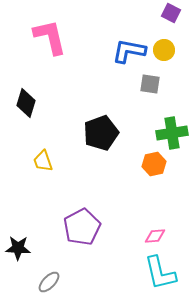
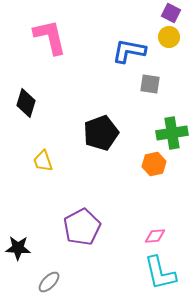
yellow circle: moved 5 px right, 13 px up
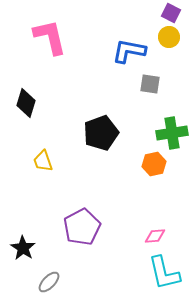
black star: moved 5 px right; rotated 30 degrees clockwise
cyan L-shape: moved 4 px right
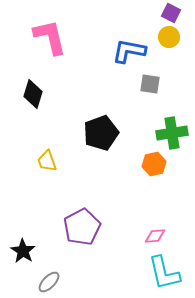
black diamond: moved 7 px right, 9 px up
yellow trapezoid: moved 4 px right
black star: moved 3 px down
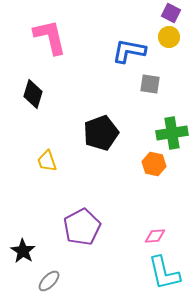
orange hexagon: rotated 25 degrees clockwise
gray ellipse: moved 1 px up
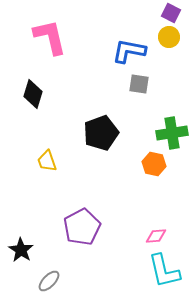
gray square: moved 11 px left
pink diamond: moved 1 px right
black star: moved 2 px left, 1 px up
cyan L-shape: moved 2 px up
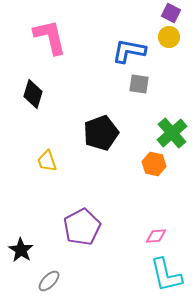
green cross: rotated 32 degrees counterclockwise
cyan L-shape: moved 2 px right, 4 px down
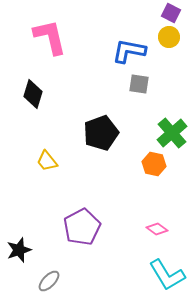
yellow trapezoid: rotated 20 degrees counterclockwise
pink diamond: moved 1 px right, 7 px up; rotated 40 degrees clockwise
black star: moved 2 px left; rotated 20 degrees clockwise
cyan L-shape: moved 1 px right; rotated 18 degrees counterclockwise
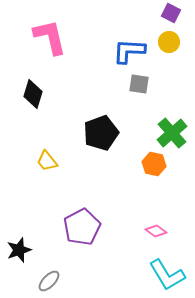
yellow circle: moved 5 px down
blue L-shape: rotated 8 degrees counterclockwise
pink diamond: moved 1 px left, 2 px down
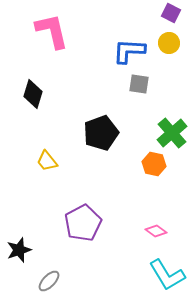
pink L-shape: moved 2 px right, 6 px up
yellow circle: moved 1 px down
purple pentagon: moved 1 px right, 4 px up
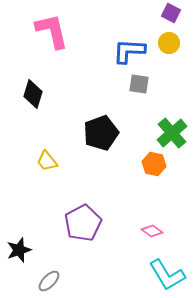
pink diamond: moved 4 px left
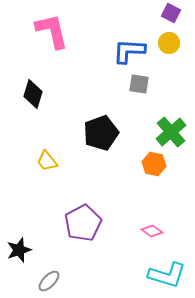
green cross: moved 1 px left, 1 px up
cyan L-shape: rotated 42 degrees counterclockwise
